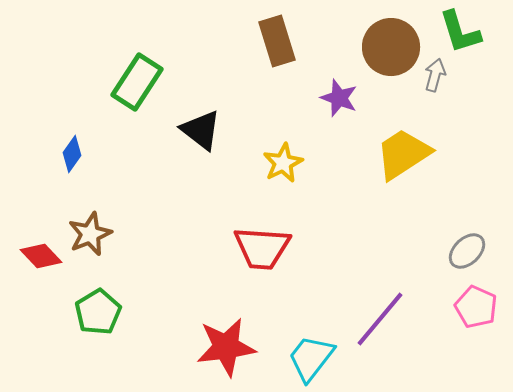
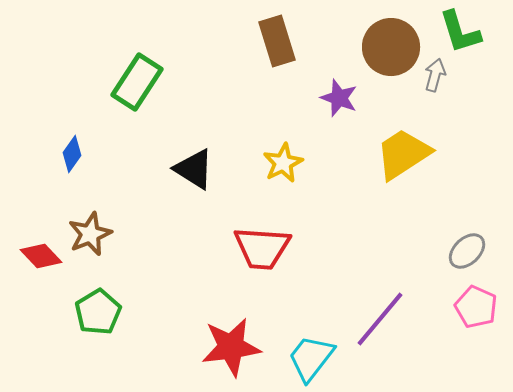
black triangle: moved 7 px left, 39 px down; rotated 6 degrees counterclockwise
red star: moved 5 px right
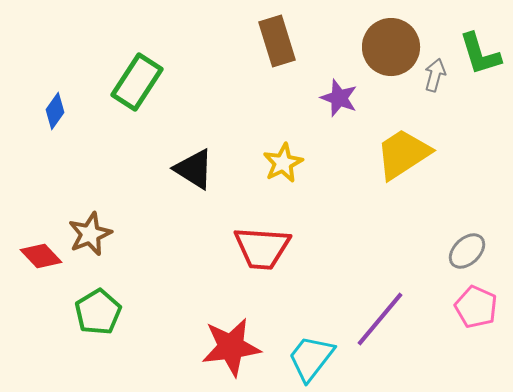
green L-shape: moved 20 px right, 22 px down
blue diamond: moved 17 px left, 43 px up
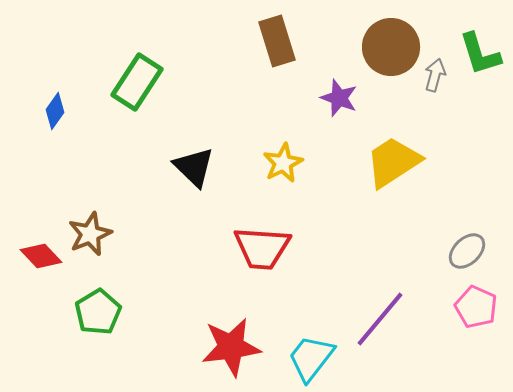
yellow trapezoid: moved 10 px left, 8 px down
black triangle: moved 2 px up; rotated 12 degrees clockwise
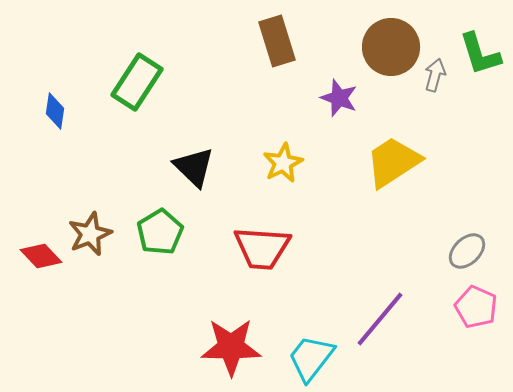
blue diamond: rotated 27 degrees counterclockwise
green pentagon: moved 62 px right, 80 px up
red star: rotated 8 degrees clockwise
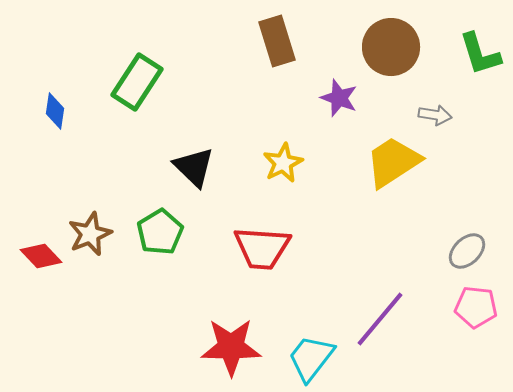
gray arrow: moved 40 px down; rotated 84 degrees clockwise
pink pentagon: rotated 18 degrees counterclockwise
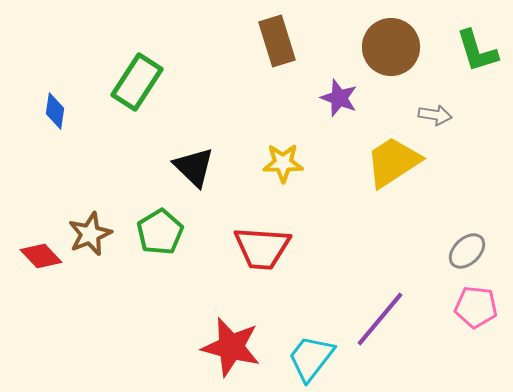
green L-shape: moved 3 px left, 3 px up
yellow star: rotated 27 degrees clockwise
red star: rotated 14 degrees clockwise
